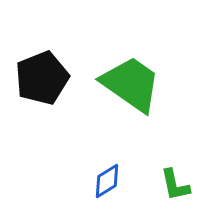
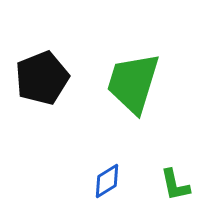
green trapezoid: moved 2 px right, 1 px up; rotated 108 degrees counterclockwise
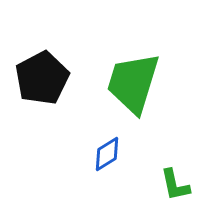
black pentagon: rotated 6 degrees counterclockwise
blue diamond: moved 27 px up
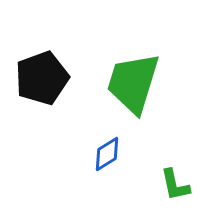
black pentagon: rotated 8 degrees clockwise
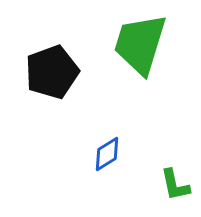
black pentagon: moved 10 px right, 6 px up
green trapezoid: moved 7 px right, 39 px up
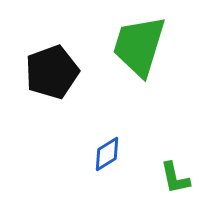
green trapezoid: moved 1 px left, 2 px down
green L-shape: moved 7 px up
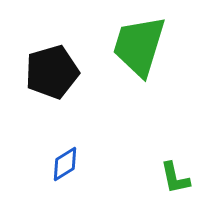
black pentagon: rotated 4 degrees clockwise
blue diamond: moved 42 px left, 10 px down
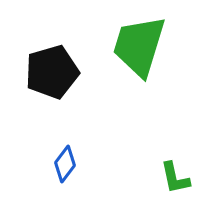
blue diamond: rotated 21 degrees counterclockwise
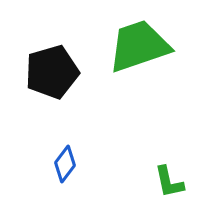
green trapezoid: rotated 54 degrees clockwise
green L-shape: moved 6 px left, 4 px down
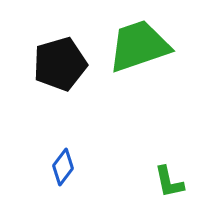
black pentagon: moved 8 px right, 8 px up
blue diamond: moved 2 px left, 3 px down
